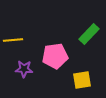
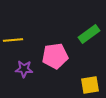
green rectangle: rotated 10 degrees clockwise
yellow square: moved 8 px right, 5 px down
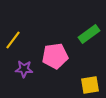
yellow line: rotated 48 degrees counterclockwise
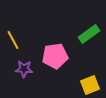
yellow line: rotated 66 degrees counterclockwise
yellow square: rotated 12 degrees counterclockwise
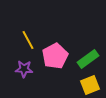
green rectangle: moved 1 px left, 25 px down
yellow line: moved 15 px right
pink pentagon: rotated 20 degrees counterclockwise
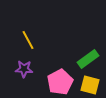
pink pentagon: moved 5 px right, 26 px down
yellow square: rotated 36 degrees clockwise
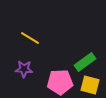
yellow line: moved 2 px right, 2 px up; rotated 30 degrees counterclockwise
green rectangle: moved 3 px left, 3 px down
pink pentagon: rotated 25 degrees clockwise
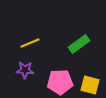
yellow line: moved 5 px down; rotated 54 degrees counterclockwise
green rectangle: moved 6 px left, 18 px up
purple star: moved 1 px right, 1 px down
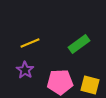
purple star: rotated 30 degrees clockwise
